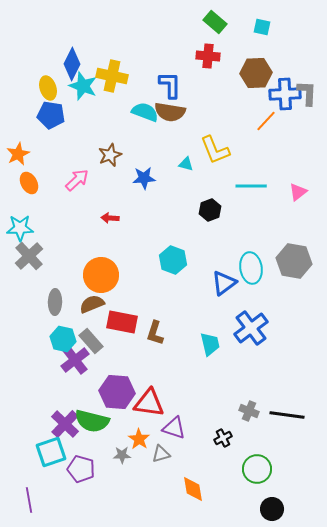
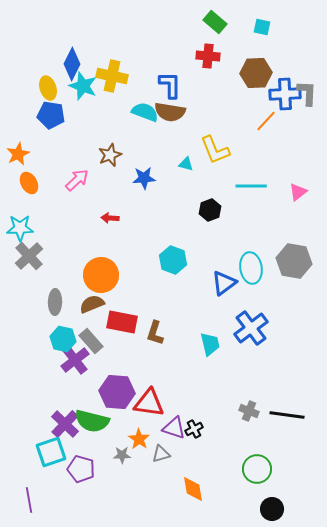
black cross at (223, 438): moved 29 px left, 9 px up
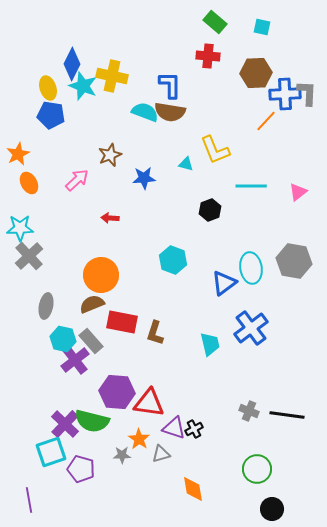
gray ellipse at (55, 302): moved 9 px left, 4 px down; rotated 10 degrees clockwise
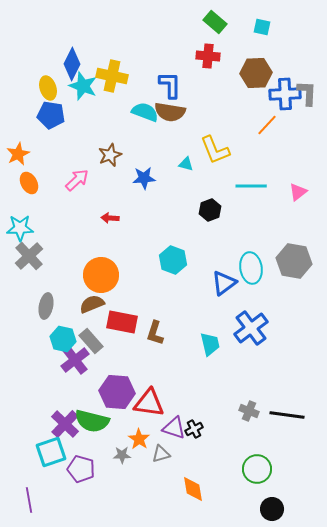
orange line at (266, 121): moved 1 px right, 4 px down
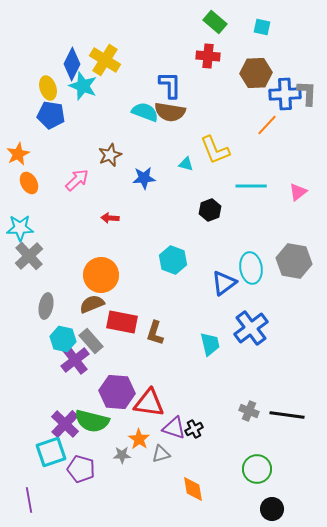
yellow cross at (112, 76): moved 7 px left, 16 px up; rotated 20 degrees clockwise
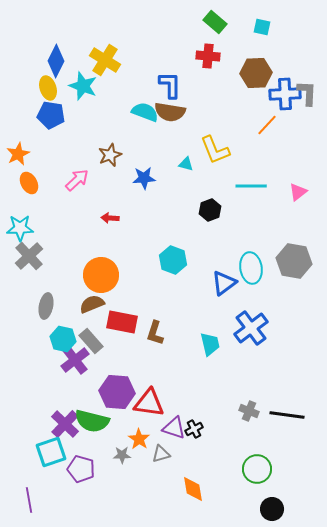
blue diamond at (72, 64): moved 16 px left, 3 px up
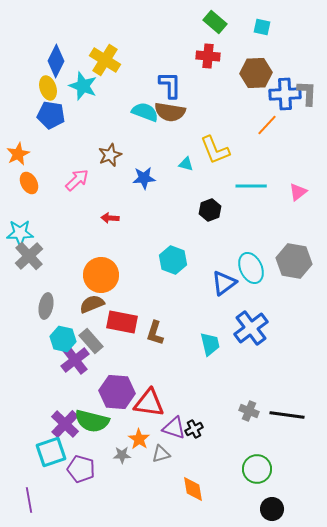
cyan star at (20, 228): moved 5 px down
cyan ellipse at (251, 268): rotated 16 degrees counterclockwise
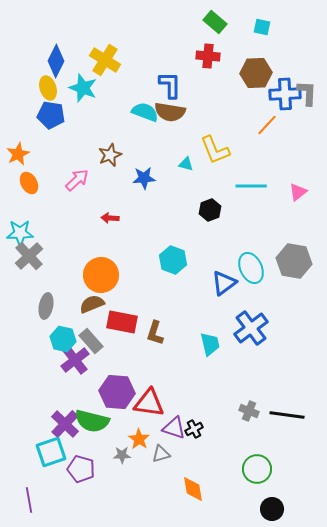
cyan star at (83, 86): moved 2 px down
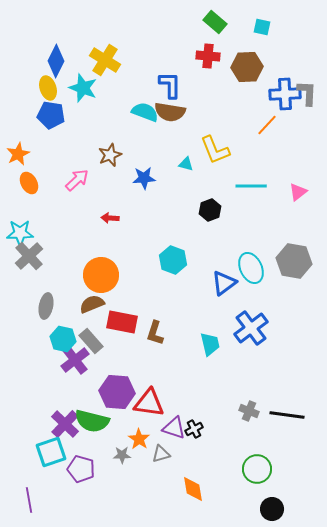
brown hexagon at (256, 73): moved 9 px left, 6 px up
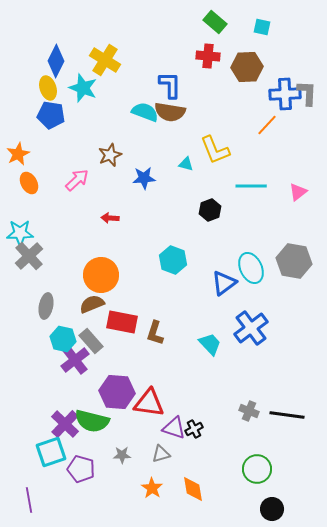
cyan trapezoid at (210, 344): rotated 30 degrees counterclockwise
orange star at (139, 439): moved 13 px right, 49 px down
